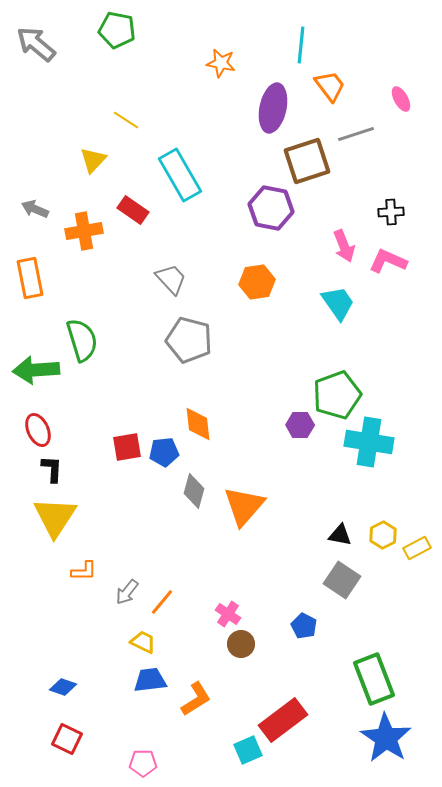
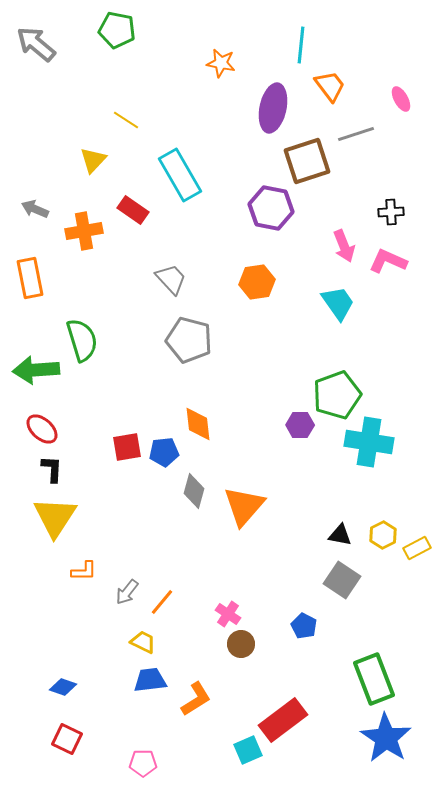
red ellipse at (38, 430): moved 4 px right, 1 px up; rotated 24 degrees counterclockwise
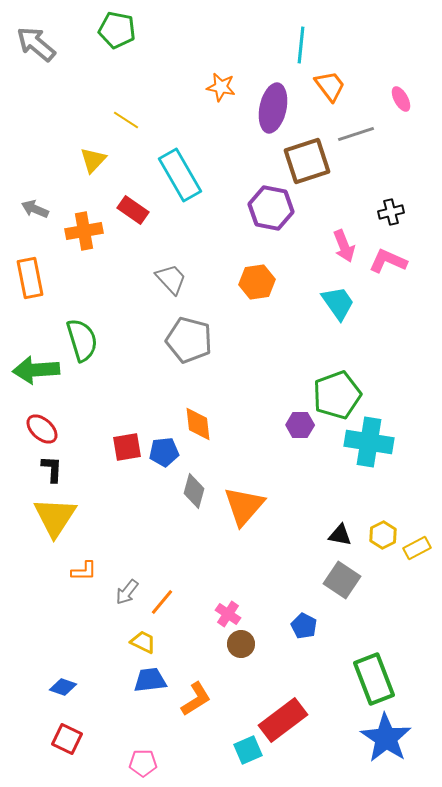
orange star at (221, 63): moved 24 px down
black cross at (391, 212): rotated 10 degrees counterclockwise
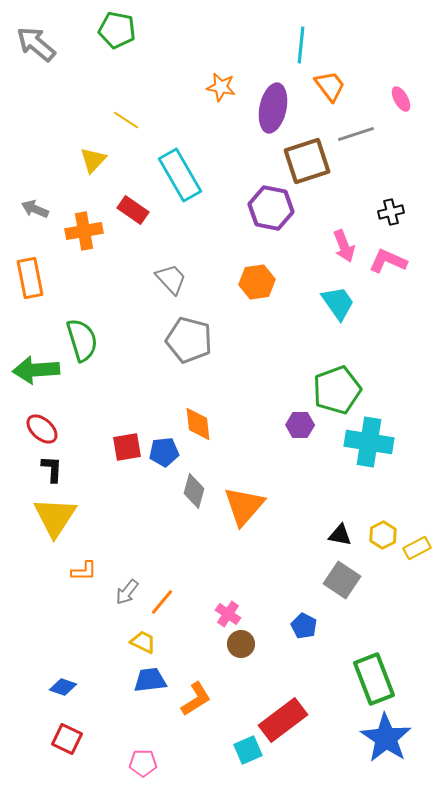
green pentagon at (337, 395): moved 5 px up
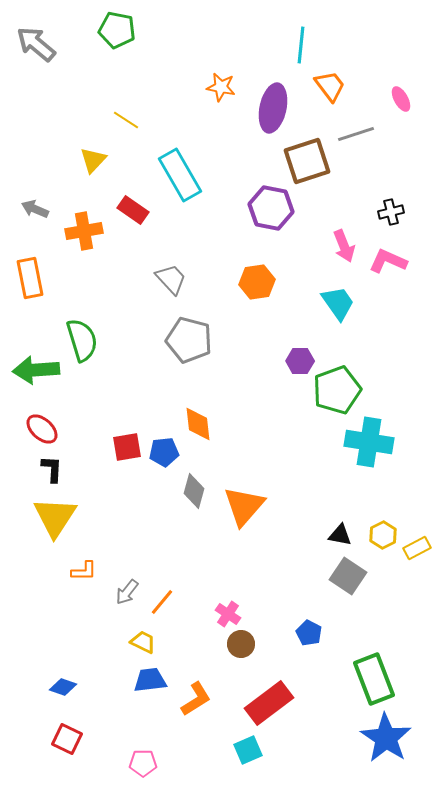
purple hexagon at (300, 425): moved 64 px up
gray square at (342, 580): moved 6 px right, 4 px up
blue pentagon at (304, 626): moved 5 px right, 7 px down
red rectangle at (283, 720): moved 14 px left, 17 px up
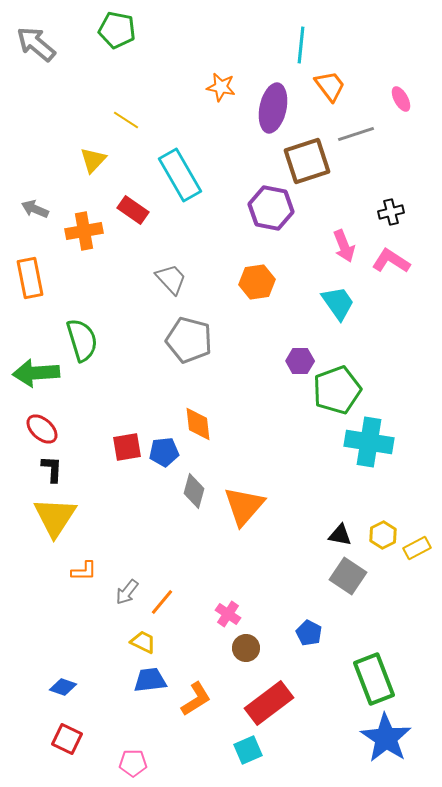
pink L-shape at (388, 261): moved 3 px right; rotated 9 degrees clockwise
green arrow at (36, 370): moved 3 px down
brown circle at (241, 644): moved 5 px right, 4 px down
pink pentagon at (143, 763): moved 10 px left
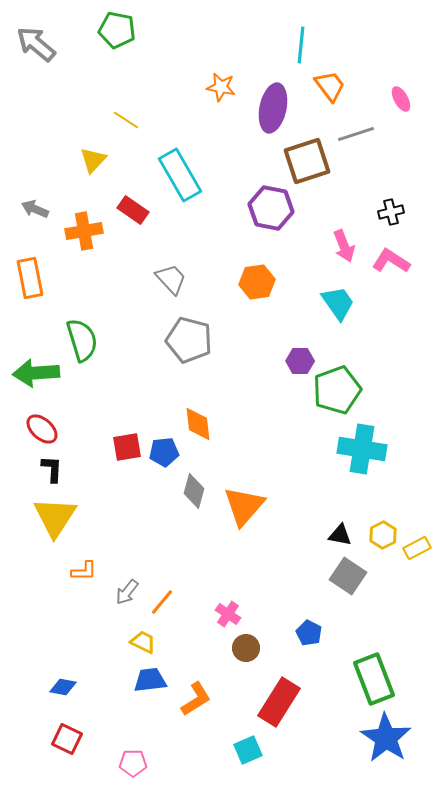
cyan cross at (369, 442): moved 7 px left, 7 px down
blue diamond at (63, 687): rotated 8 degrees counterclockwise
red rectangle at (269, 703): moved 10 px right, 1 px up; rotated 21 degrees counterclockwise
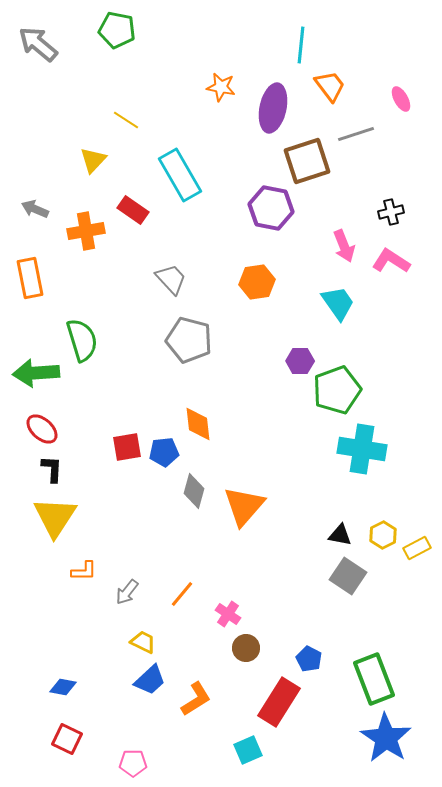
gray arrow at (36, 44): moved 2 px right
orange cross at (84, 231): moved 2 px right
orange line at (162, 602): moved 20 px right, 8 px up
blue pentagon at (309, 633): moved 26 px down
blue trapezoid at (150, 680): rotated 144 degrees clockwise
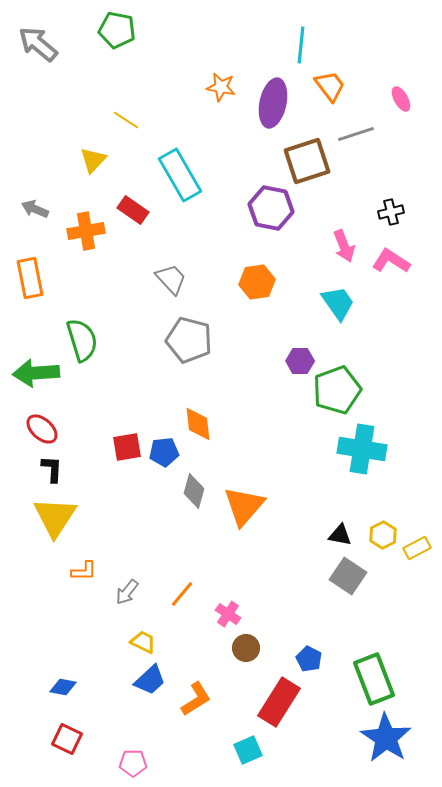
purple ellipse at (273, 108): moved 5 px up
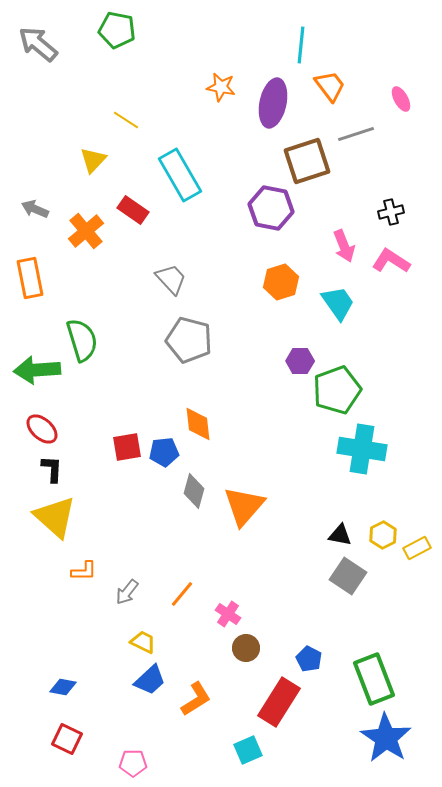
orange cross at (86, 231): rotated 30 degrees counterclockwise
orange hexagon at (257, 282): moved 24 px right; rotated 8 degrees counterclockwise
green arrow at (36, 373): moved 1 px right, 3 px up
yellow triangle at (55, 517): rotated 21 degrees counterclockwise
